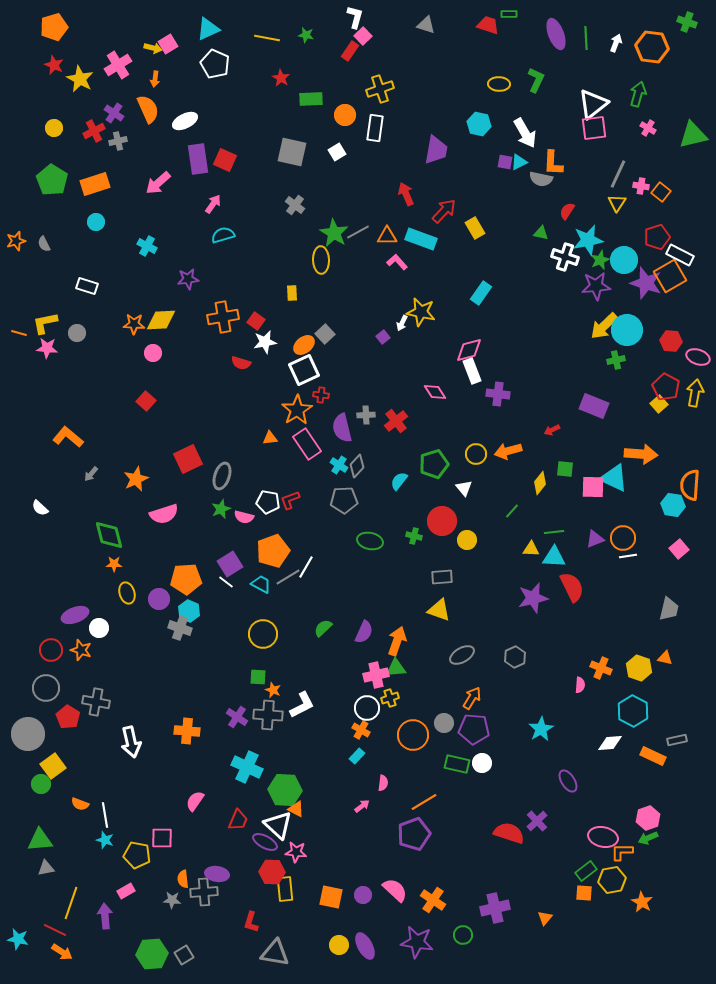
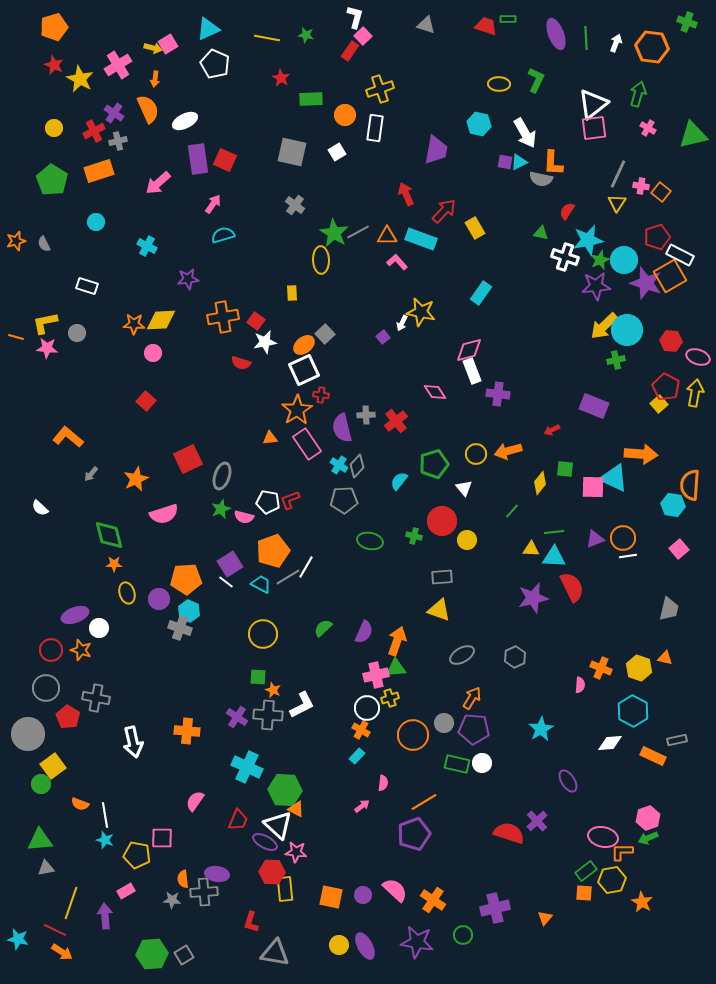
green rectangle at (509, 14): moved 1 px left, 5 px down
red trapezoid at (488, 25): moved 2 px left, 1 px down
orange rectangle at (95, 184): moved 4 px right, 13 px up
orange line at (19, 333): moved 3 px left, 4 px down
gray cross at (96, 702): moved 4 px up
white arrow at (131, 742): moved 2 px right
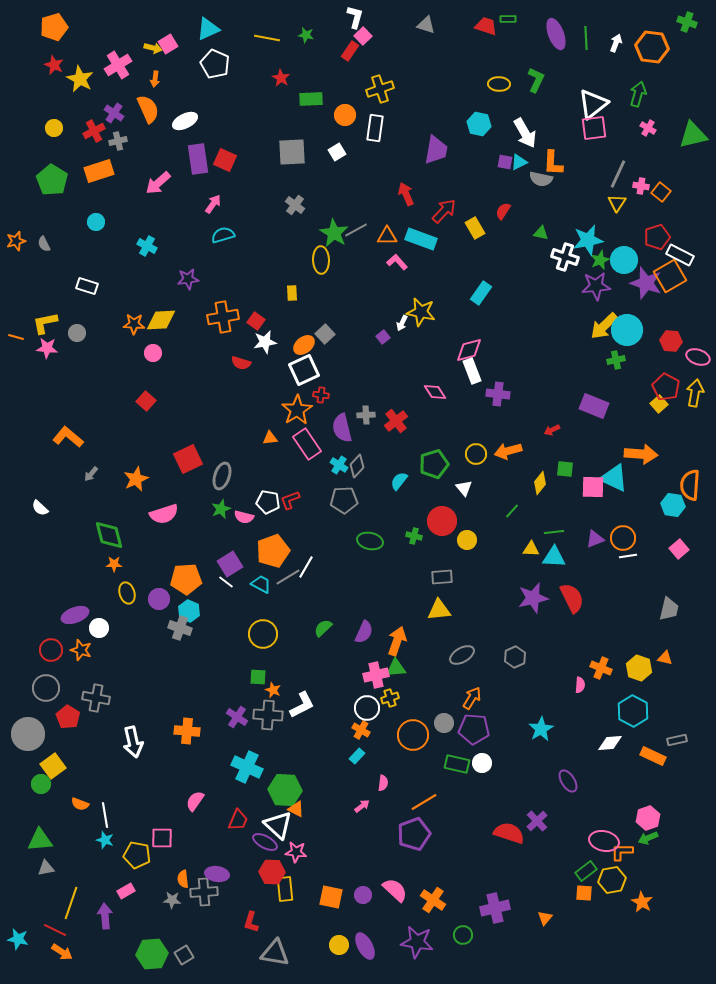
gray square at (292, 152): rotated 16 degrees counterclockwise
red semicircle at (567, 211): moved 64 px left
gray line at (358, 232): moved 2 px left, 2 px up
red semicircle at (572, 587): moved 11 px down
yellow triangle at (439, 610): rotated 25 degrees counterclockwise
pink ellipse at (603, 837): moved 1 px right, 4 px down
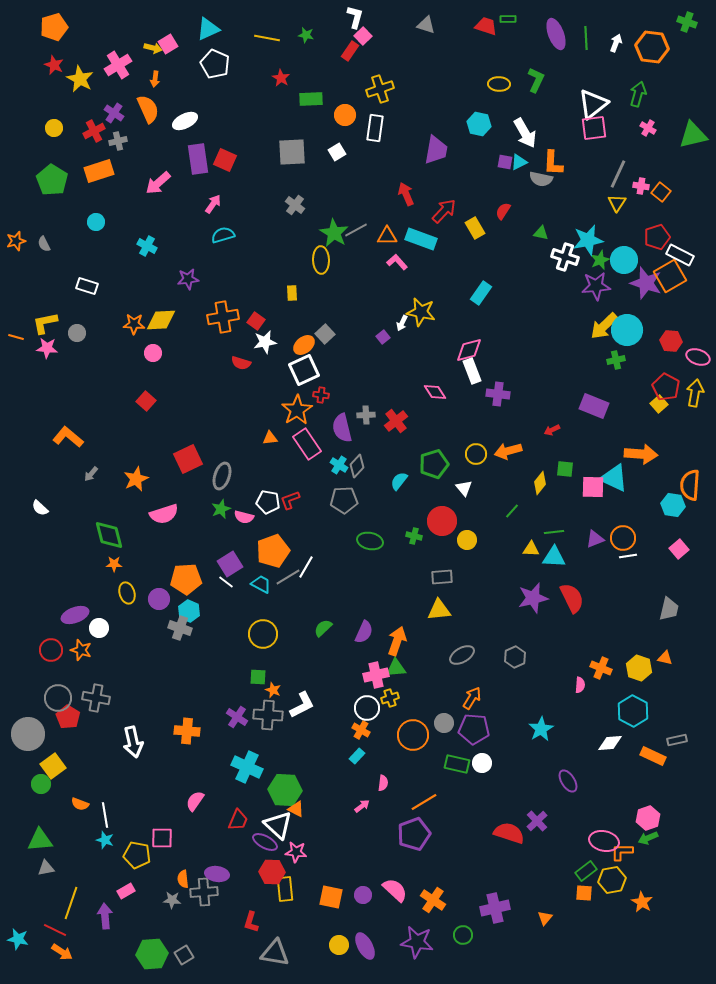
gray circle at (46, 688): moved 12 px right, 10 px down
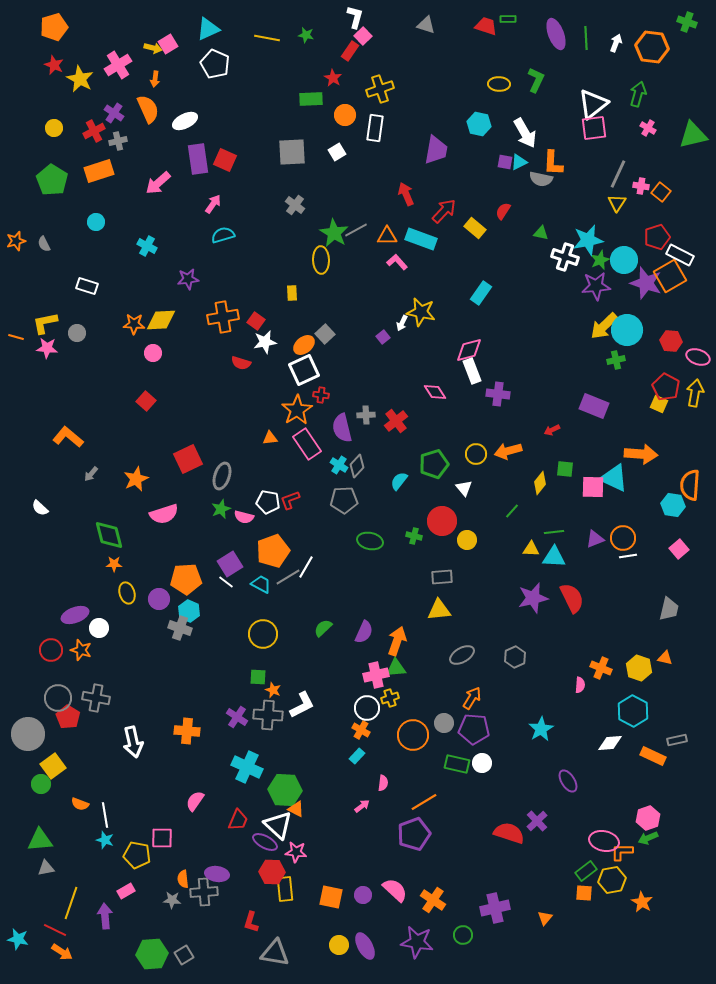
red star at (281, 78): moved 52 px right
yellow rectangle at (475, 228): rotated 20 degrees counterclockwise
yellow square at (659, 404): rotated 24 degrees counterclockwise
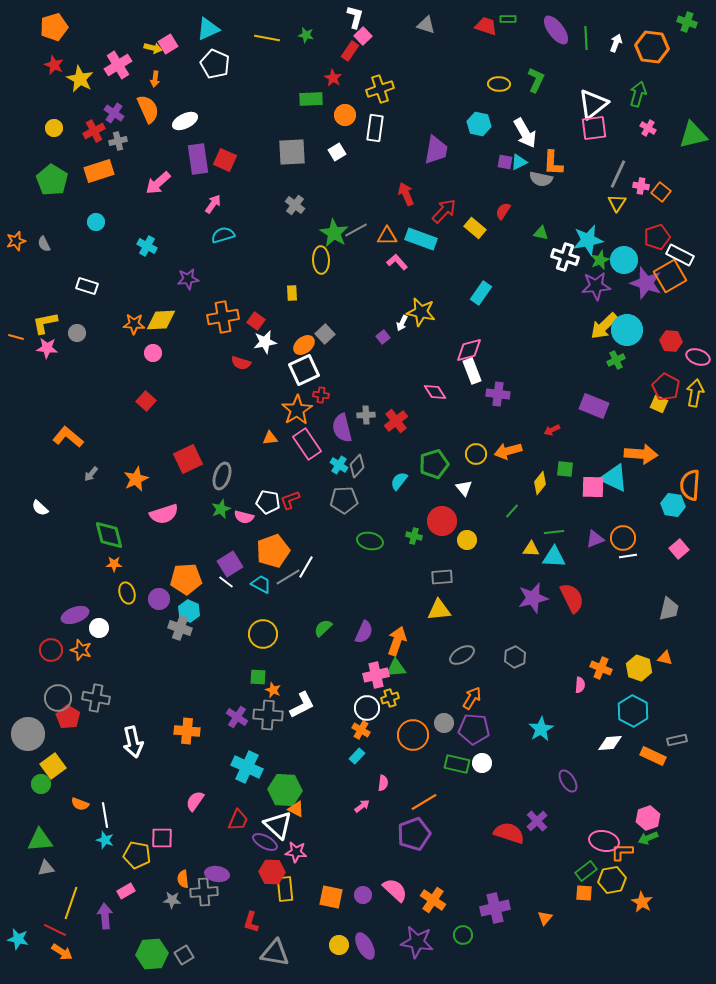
purple ellipse at (556, 34): moved 4 px up; rotated 16 degrees counterclockwise
green cross at (616, 360): rotated 12 degrees counterclockwise
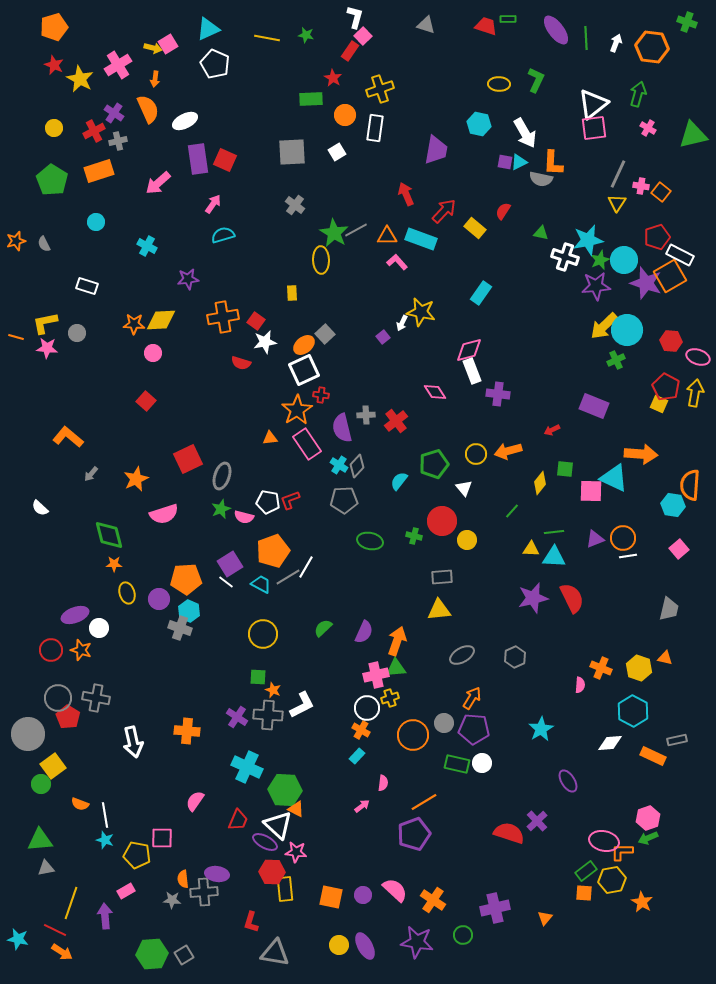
pink square at (593, 487): moved 2 px left, 4 px down
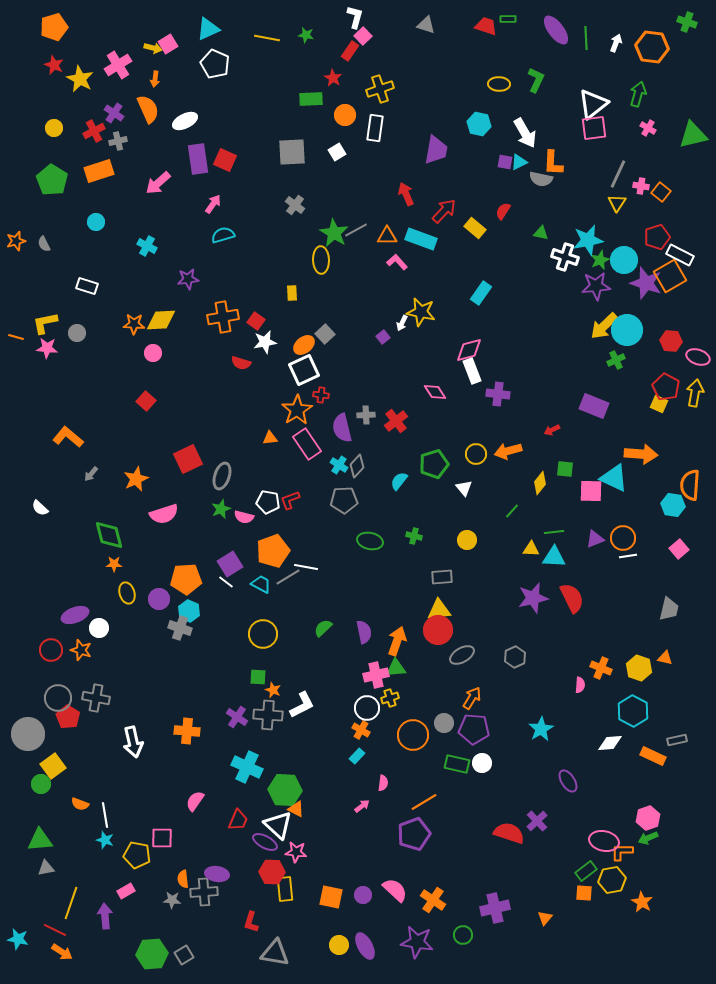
red circle at (442, 521): moved 4 px left, 109 px down
white line at (306, 567): rotated 70 degrees clockwise
purple semicircle at (364, 632): rotated 35 degrees counterclockwise
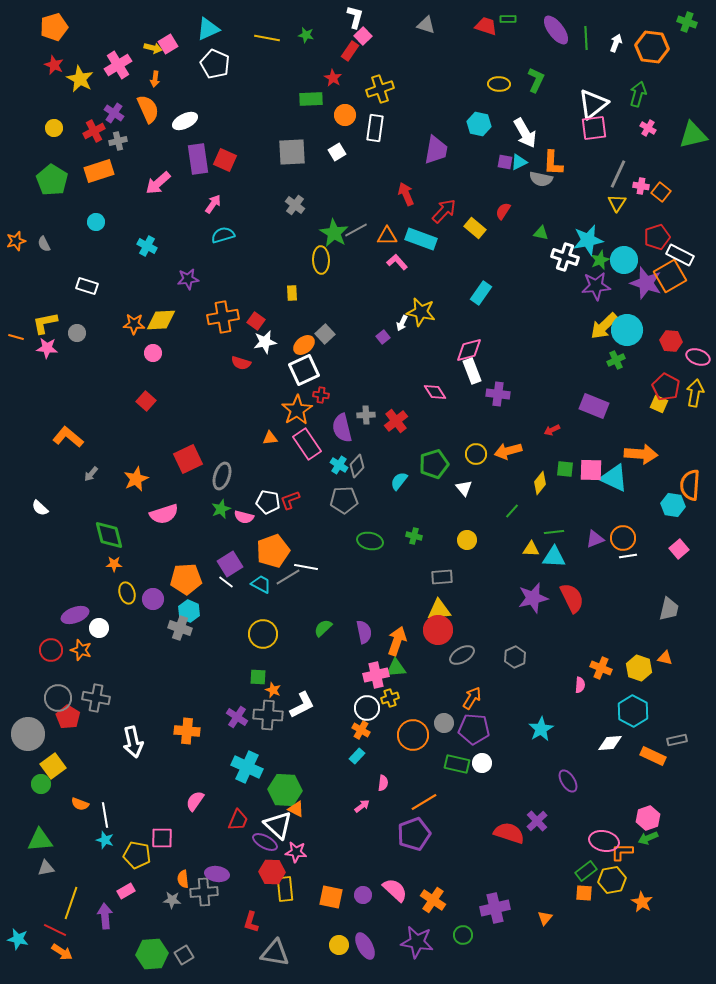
pink square at (591, 491): moved 21 px up
purple circle at (159, 599): moved 6 px left
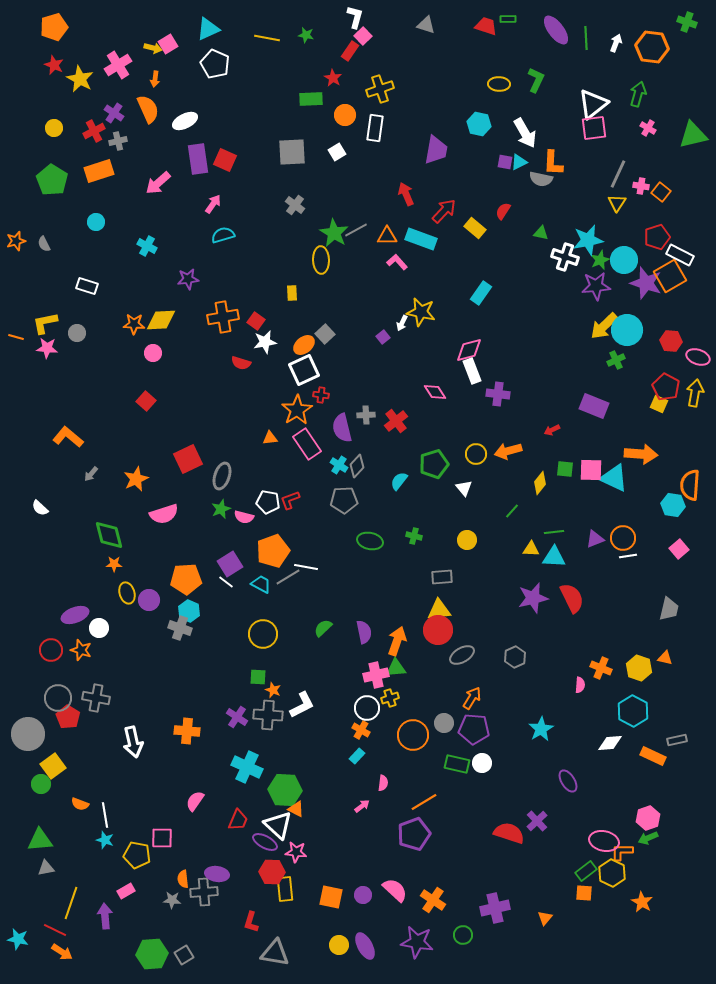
purple circle at (153, 599): moved 4 px left, 1 px down
yellow hexagon at (612, 880): moved 7 px up; rotated 24 degrees counterclockwise
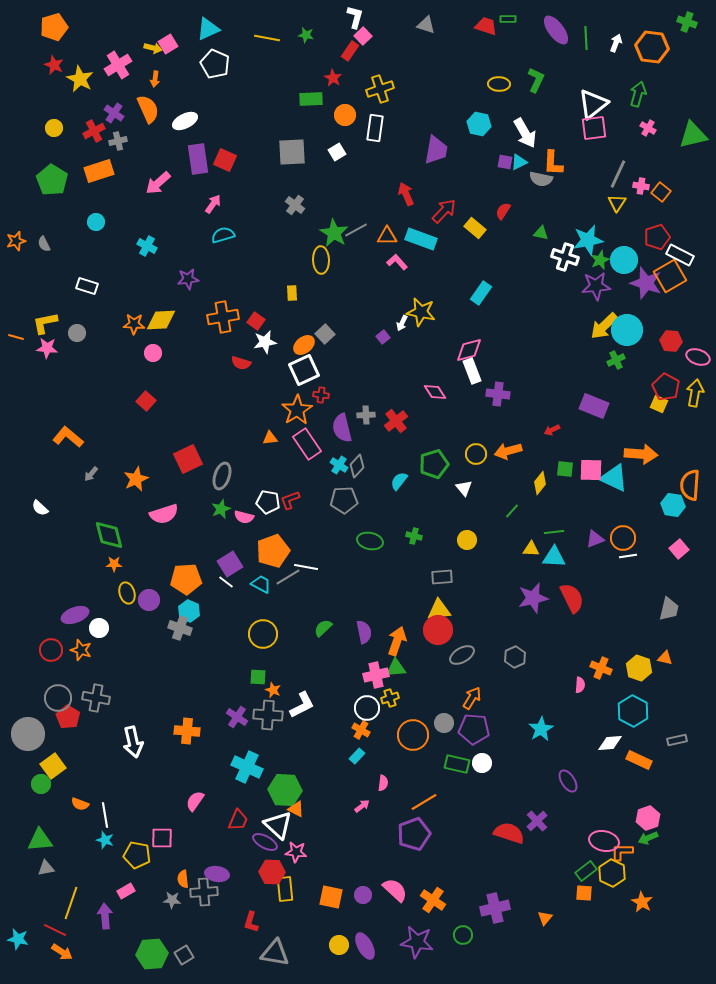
orange rectangle at (653, 756): moved 14 px left, 4 px down
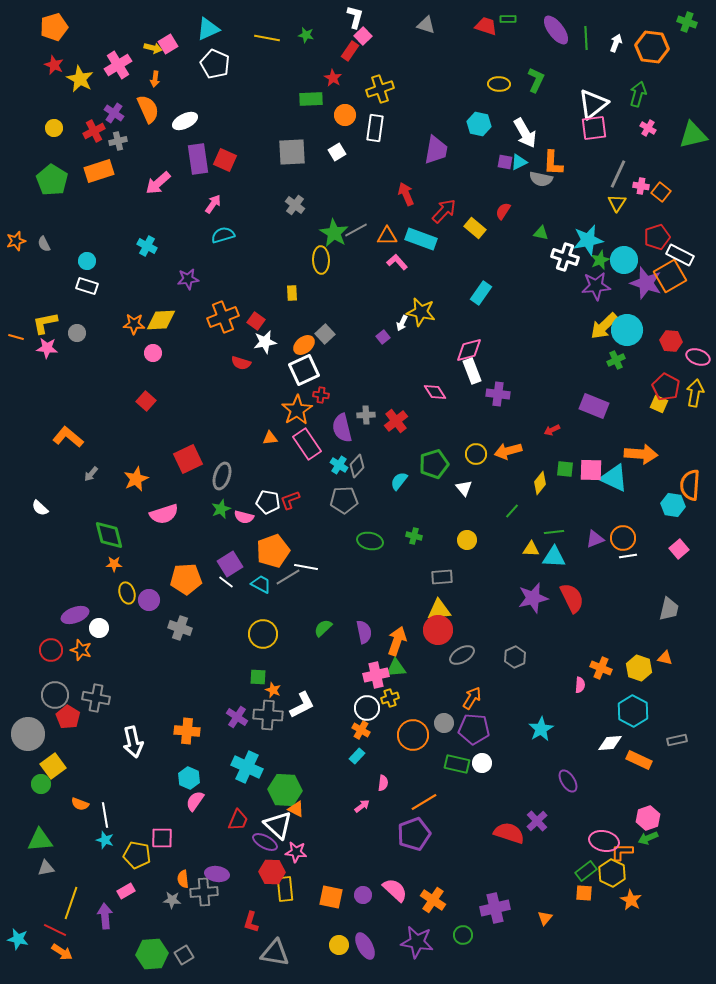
cyan circle at (96, 222): moved 9 px left, 39 px down
orange cross at (223, 317): rotated 12 degrees counterclockwise
cyan hexagon at (189, 611): moved 167 px down
gray circle at (58, 698): moved 3 px left, 3 px up
orange star at (642, 902): moved 11 px left, 2 px up
